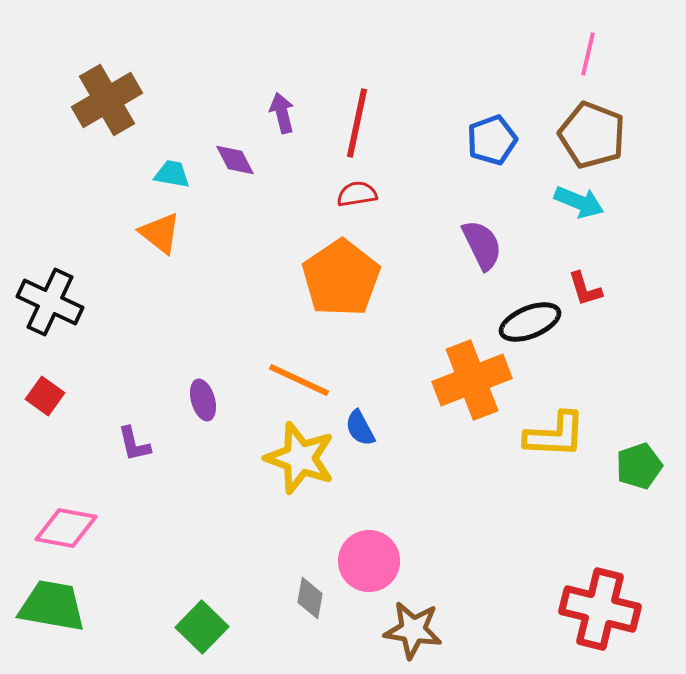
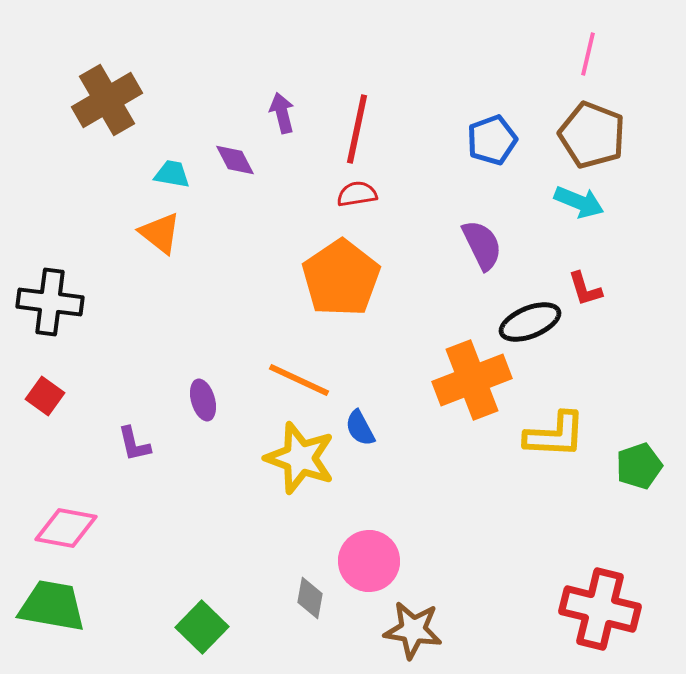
red line: moved 6 px down
black cross: rotated 18 degrees counterclockwise
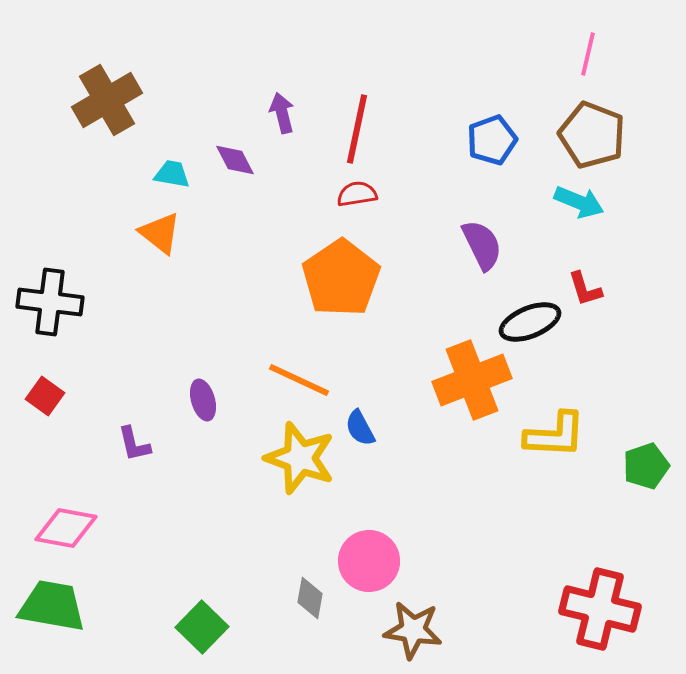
green pentagon: moved 7 px right
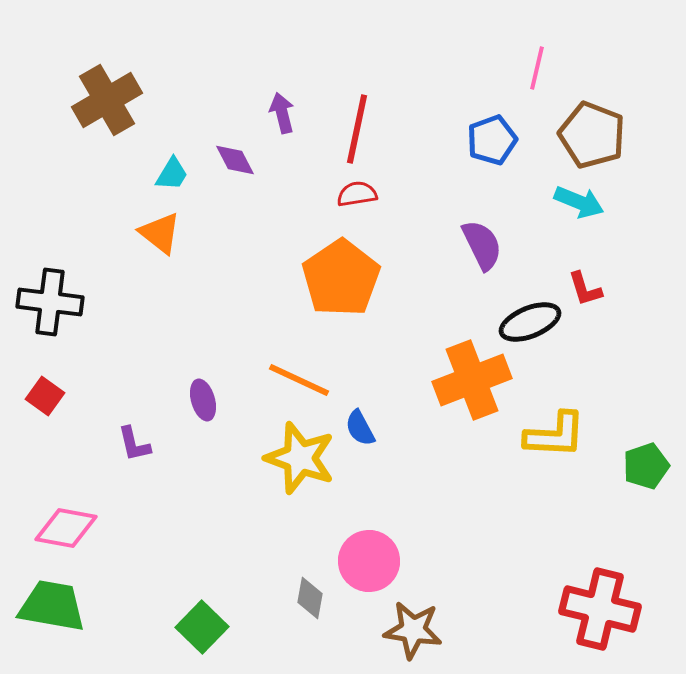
pink line: moved 51 px left, 14 px down
cyan trapezoid: rotated 111 degrees clockwise
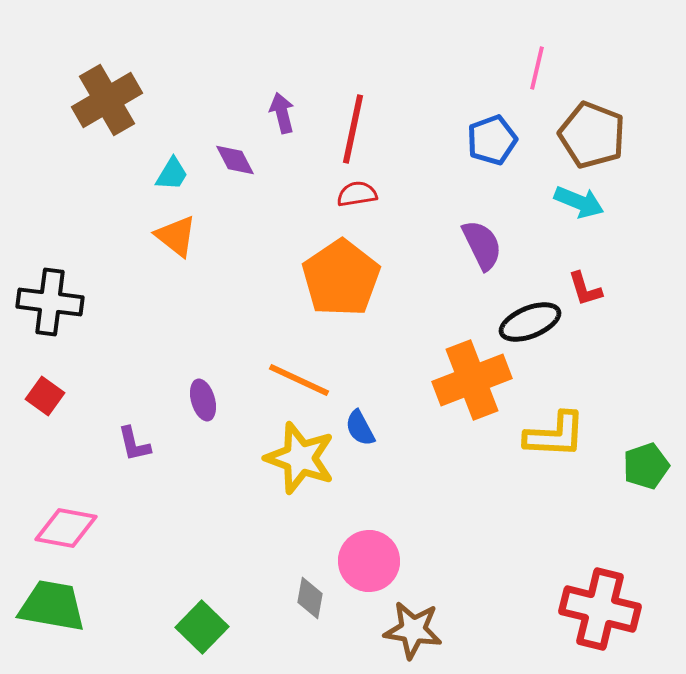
red line: moved 4 px left
orange triangle: moved 16 px right, 3 px down
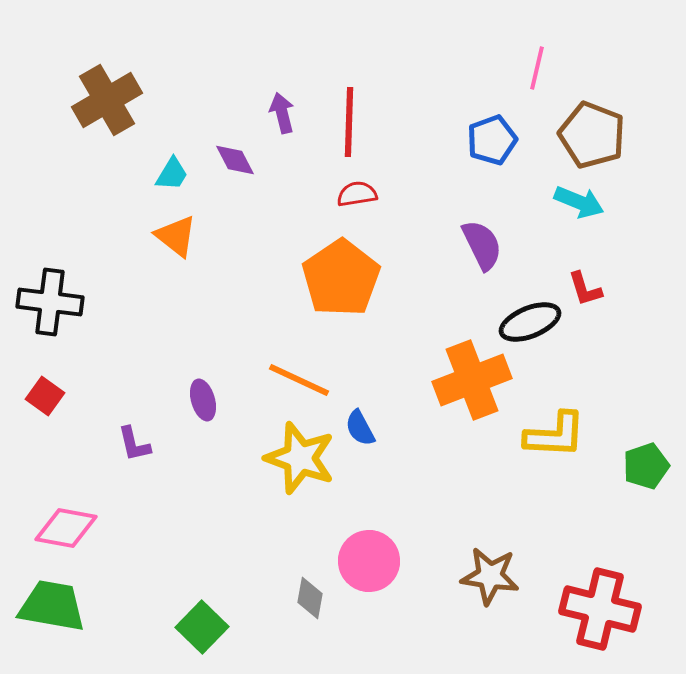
red line: moved 4 px left, 7 px up; rotated 10 degrees counterclockwise
brown star: moved 77 px right, 54 px up
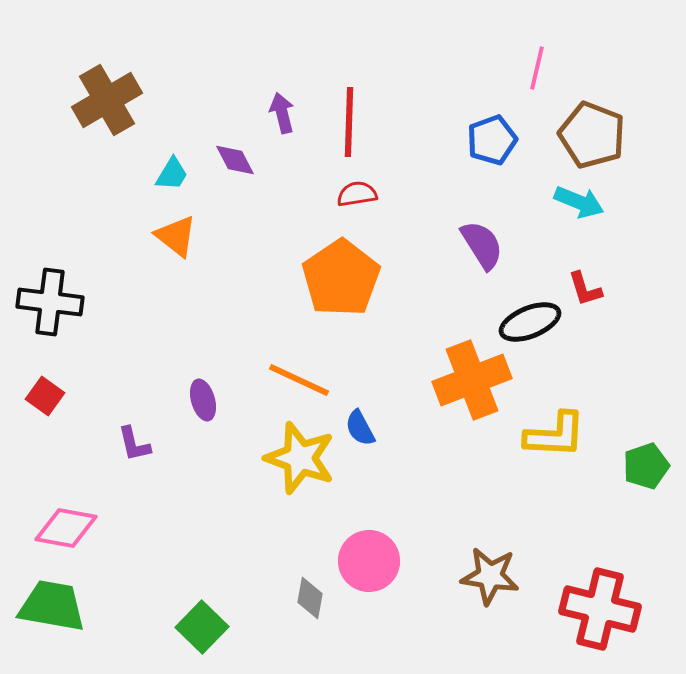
purple semicircle: rotated 6 degrees counterclockwise
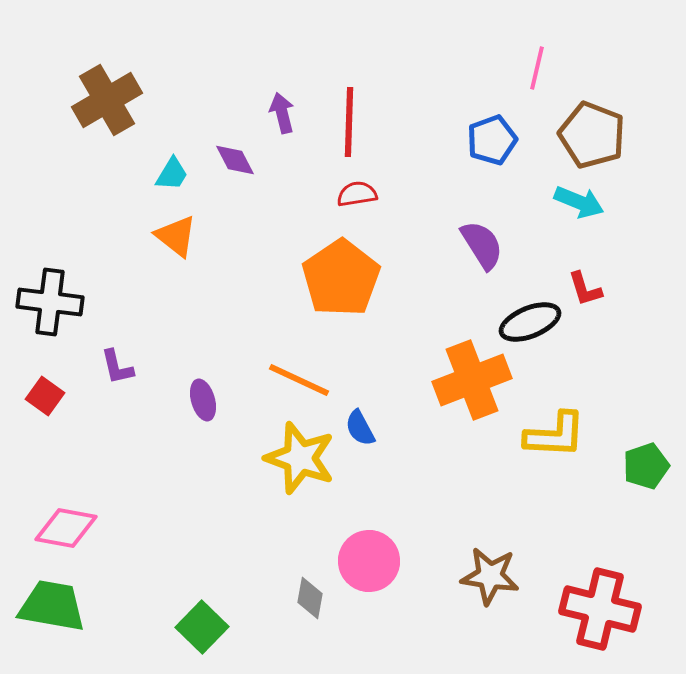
purple L-shape: moved 17 px left, 77 px up
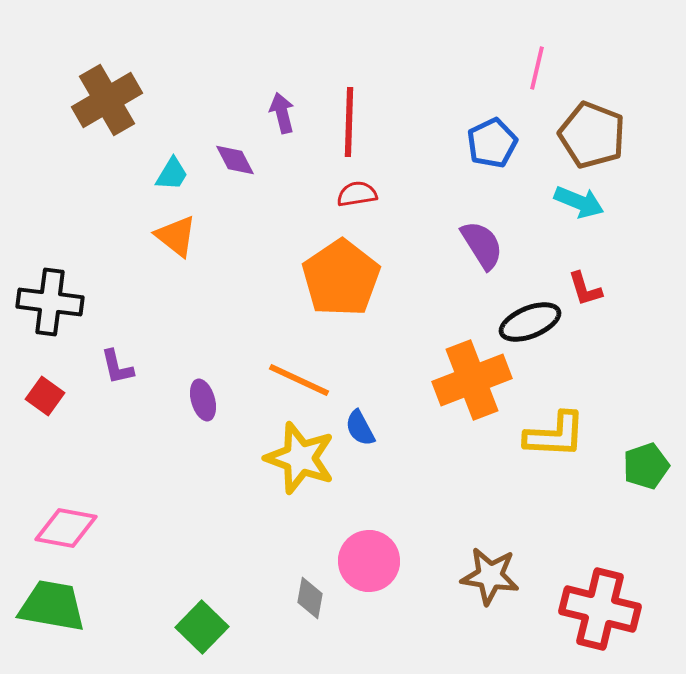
blue pentagon: moved 3 px down; rotated 6 degrees counterclockwise
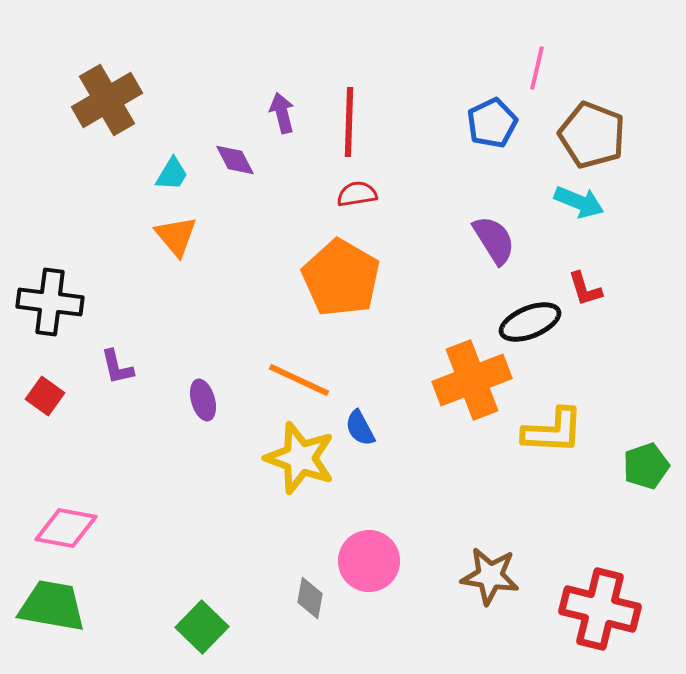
blue pentagon: moved 20 px up
orange triangle: rotated 12 degrees clockwise
purple semicircle: moved 12 px right, 5 px up
orange pentagon: rotated 8 degrees counterclockwise
yellow L-shape: moved 2 px left, 4 px up
